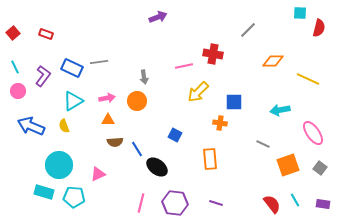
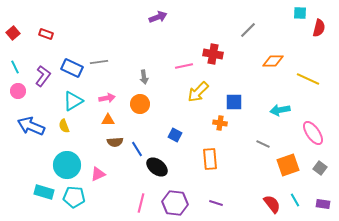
orange circle at (137, 101): moved 3 px right, 3 px down
cyan circle at (59, 165): moved 8 px right
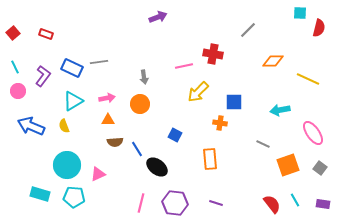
cyan rectangle at (44, 192): moved 4 px left, 2 px down
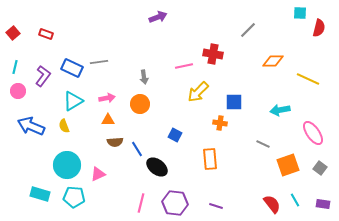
cyan line at (15, 67): rotated 40 degrees clockwise
purple line at (216, 203): moved 3 px down
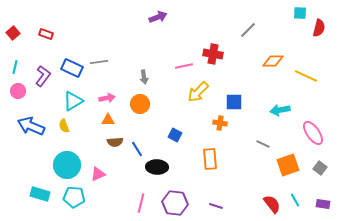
yellow line at (308, 79): moved 2 px left, 3 px up
black ellipse at (157, 167): rotated 35 degrees counterclockwise
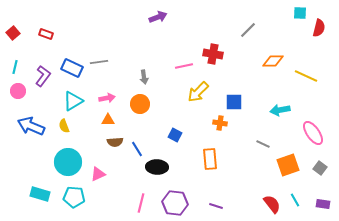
cyan circle at (67, 165): moved 1 px right, 3 px up
